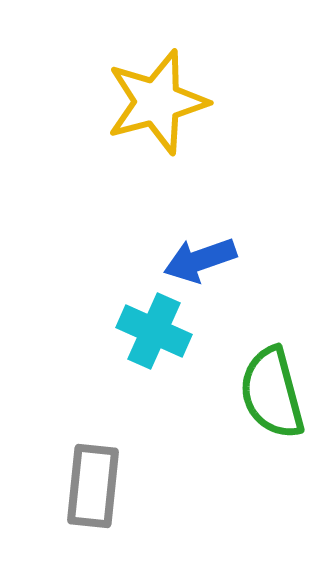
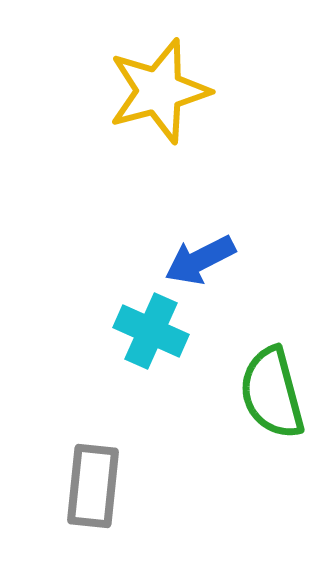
yellow star: moved 2 px right, 11 px up
blue arrow: rotated 8 degrees counterclockwise
cyan cross: moved 3 px left
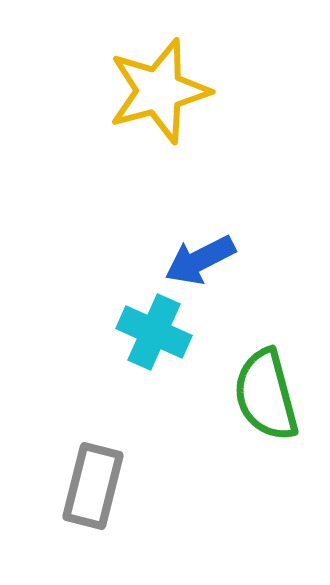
cyan cross: moved 3 px right, 1 px down
green semicircle: moved 6 px left, 2 px down
gray rectangle: rotated 8 degrees clockwise
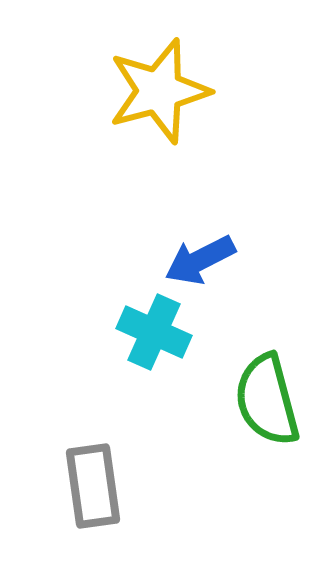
green semicircle: moved 1 px right, 5 px down
gray rectangle: rotated 22 degrees counterclockwise
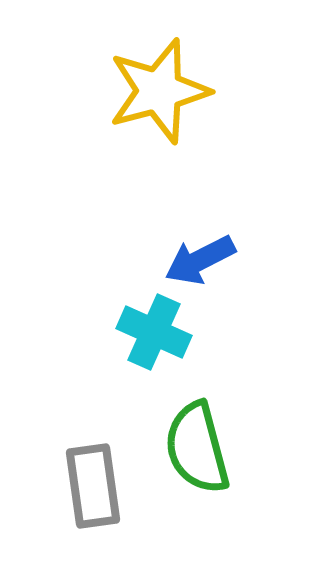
green semicircle: moved 70 px left, 48 px down
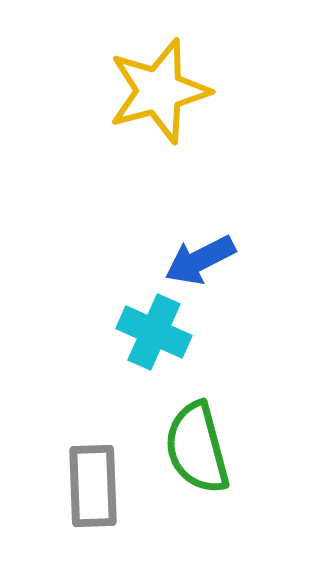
gray rectangle: rotated 6 degrees clockwise
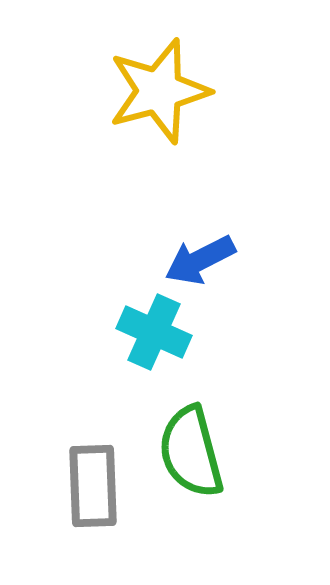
green semicircle: moved 6 px left, 4 px down
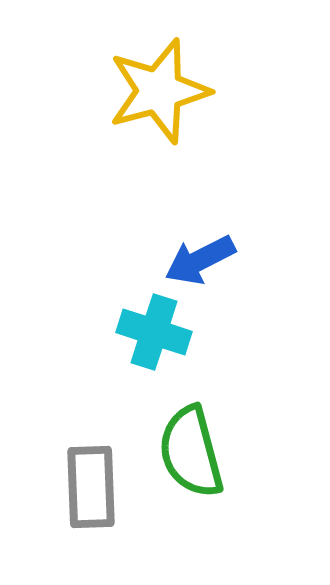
cyan cross: rotated 6 degrees counterclockwise
gray rectangle: moved 2 px left, 1 px down
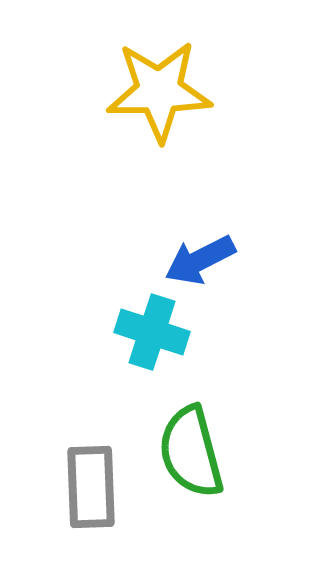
yellow star: rotated 14 degrees clockwise
cyan cross: moved 2 px left
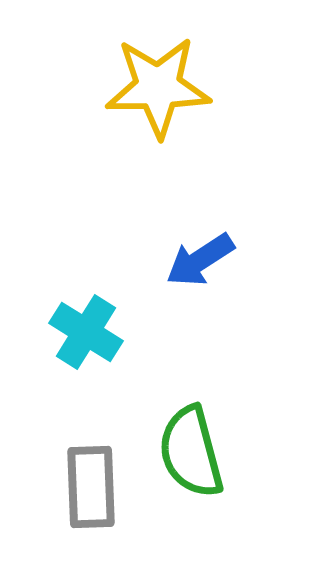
yellow star: moved 1 px left, 4 px up
blue arrow: rotated 6 degrees counterclockwise
cyan cross: moved 66 px left; rotated 14 degrees clockwise
